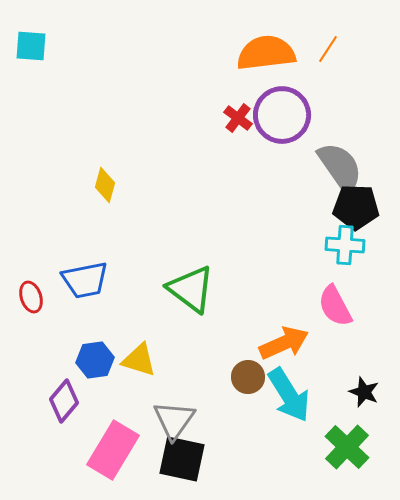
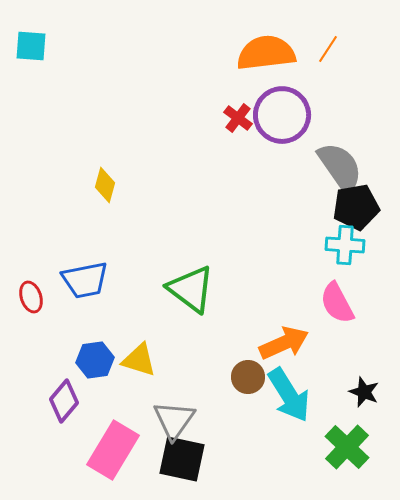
black pentagon: rotated 12 degrees counterclockwise
pink semicircle: moved 2 px right, 3 px up
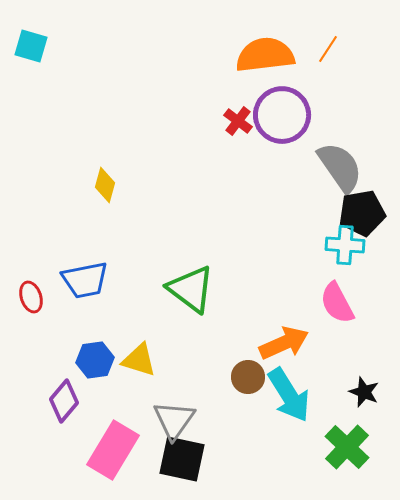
cyan square: rotated 12 degrees clockwise
orange semicircle: moved 1 px left, 2 px down
red cross: moved 3 px down
black pentagon: moved 6 px right, 6 px down
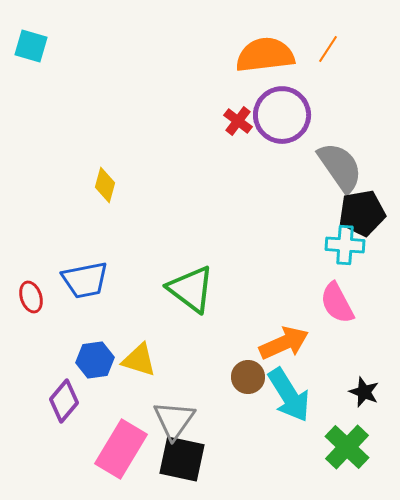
pink rectangle: moved 8 px right, 1 px up
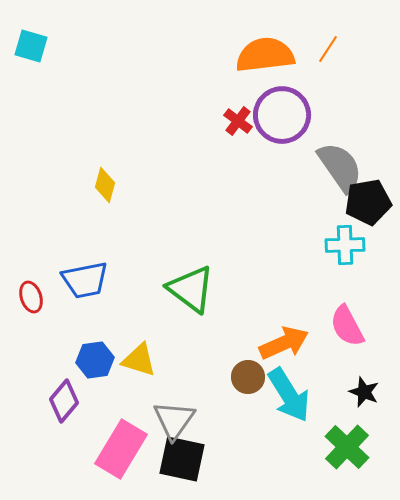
black pentagon: moved 6 px right, 11 px up
cyan cross: rotated 6 degrees counterclockwise
pink semicircle: moved 10 px right, 23 px down
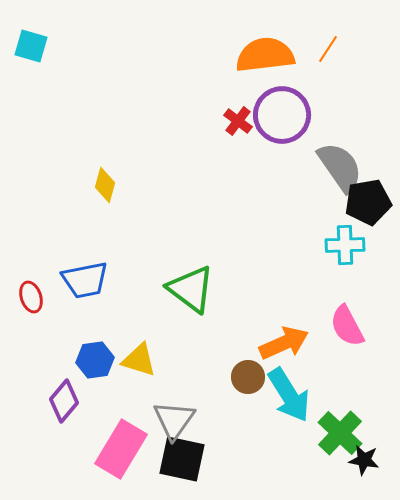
black star: moved 68 px down; rotated 12 degrees counterclockwise
green cross: moved 7 px left, 14 px up
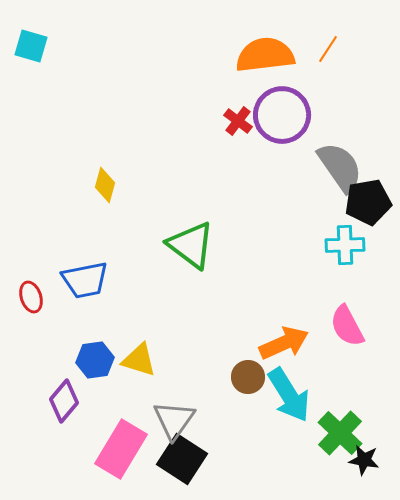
green triangle: moved 44 px up
black square: rotated 21 degrees clockwise
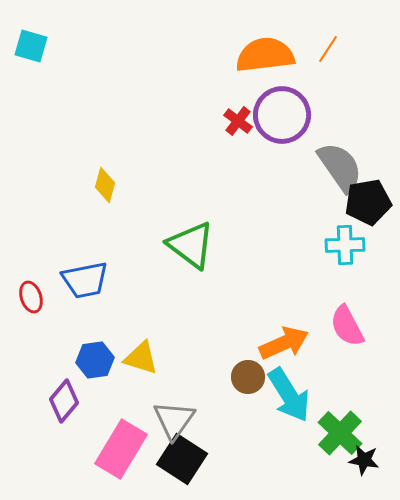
yellow triangle: moved 2 px right, 2 px up
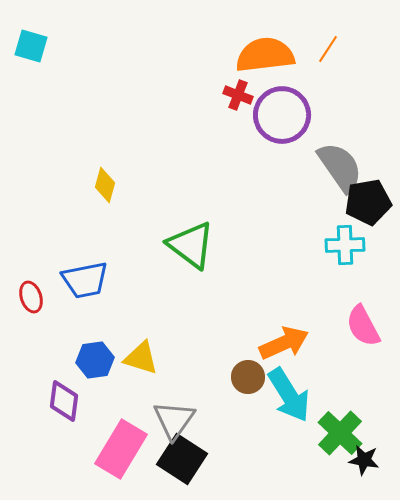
red cross: moved 26 px up; rotated 16 degrees counterclockwise
pink semicircle: moved 16 px right
purple diamond: rotated 33 degrees counterclockwise
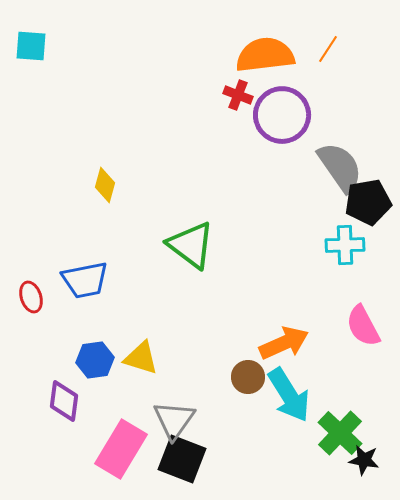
cyan square: rotated 12 degrees counterclockwise
black square: rotated 12 degrees counterclockwise
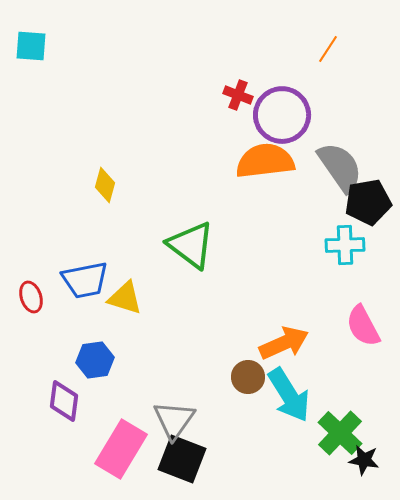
orange semicircle: moved 106 px down
yellow triangle: moved 16 px left, 60 px up
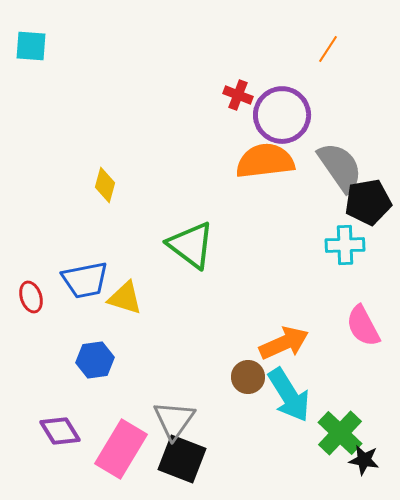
purple diamond: moved 4 px left, 30 px down; rotated 39 degrees counterclockwise
